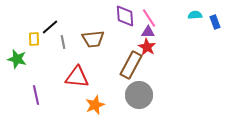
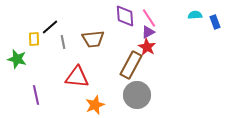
purple triangle: rotated 32 degrees counterclockwise
gray circle: moved 2 px left
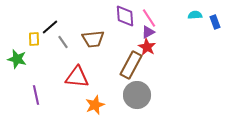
gray line: rotated 24 degrees counterclockwise
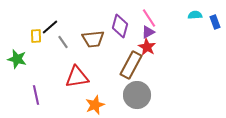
purple diamond: moved 5 px left, 10 px down; rotated 20 degrees clockwise
yellow rectangle: moved 2 px right, 3 px up
red triangle: rotated 15 degrees counterclockwise
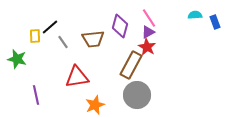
yellow rectangle: moved 1 px left
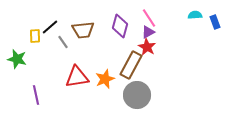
brown trapezoid: moved 10 px left, 9 px up
orange star: moved 10 px right, 26 px up
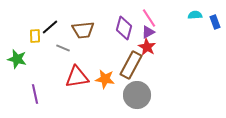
purple diamond: moved 4 px right, 2 px down
gray line: moved 6 px down; rotated 32 degrees counterclockwise
orange star: rotated 30 degrees clockwise
purple line: moved 1 px left, 1 px up
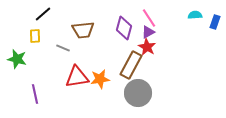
blue rectangle: rotated 40 degrees clockwise
black line: moved 7 px left, 13 px up
orange star: moved 5 px left; rotated 18 degrees counterclockwise
gray circle: moved 1 px right, 2 px up
